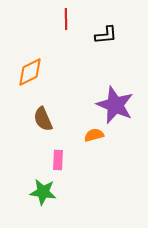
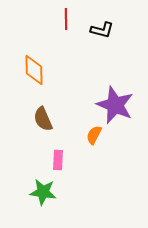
black L-shape: moved 4 px left, 5 px up; rotated 20 degrees clockwise
orange diamond: moved 4 px right, 2 px up; rotated 64 degrees counterclockwise
orange semicircle: rotated 48 degrees counterclockwise
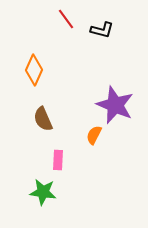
red line: rotated 35 degrees counterclockwise
orange diamond: rotated 24 degrees clockwise
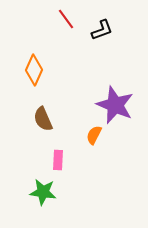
black L-shape: rotated 35 degrees counterclockwise
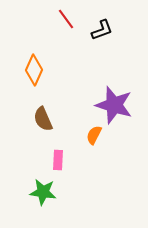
purple star: moved 1 px left; rotated 6 degrees counterclockwise
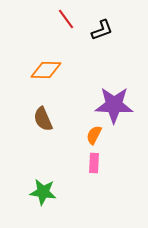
orange diamond: moved 12 px right; rotated 68 degrees clockwise
purple star: rotated 15 degrees counterclockwise
pink rectangle: moved 36 px right, 3 px down
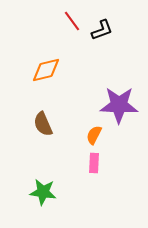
red line: moved 6 px right, 2 px down
orange diamond: rotated 16 degrees counterclockwise
purple star: moved 5 px right
brown semicircle: moved 5 px down
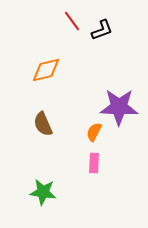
purple star: moved 2 px down
orange semicircle: moved 3 px up
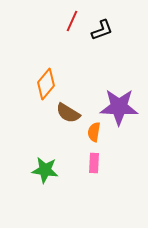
red line: rotated 60 degrees clockwise
orange diamond: moved 14 px down; rotated 36 degrees counterclockwise
brown semicircle: moved 25 px right, 11 px up; rotated 35 degrees counterclockwise
orange semicircle: rotated 18 degrees counterclockwise
green star: moved 2 px right, 22 px up
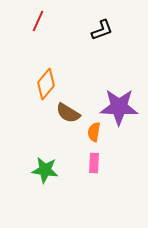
red line: moved 34 px left
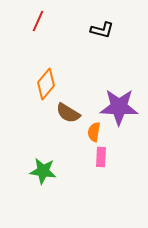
black L-shape: rotated 35 degrees clockwise
pink rectangle: moved 7 px right, 6 px up
green star: moved 2 px left, 1 px down
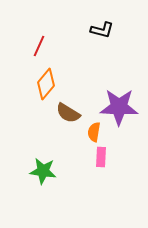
red line: moved 1 px right, 25 px down
